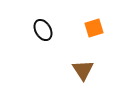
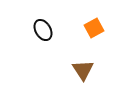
orange square: rotated 12 degrees counterclockwise
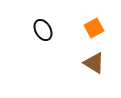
brown triangle: moved 11 px right, 7 px up; rotated 25 degrees counterclockwise
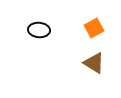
black ellipse: moved 4 px left; rotated 55 degrees counterclockwise
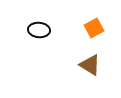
brown triangle: moved 4 px left, 2 px down
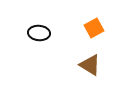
black ellipse: moved 3 px down
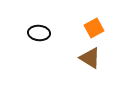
brown triangle: moved 7 px up
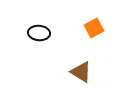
brown triangle: moved 9 px left, 14 px down
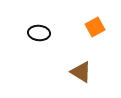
orange square: moved 1 px right, 1 px up
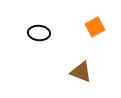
brown triangle: rotated 10 degrees counterclockwise
